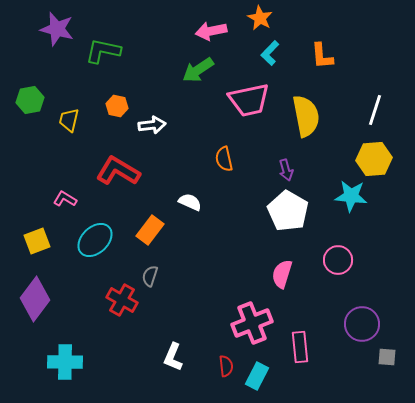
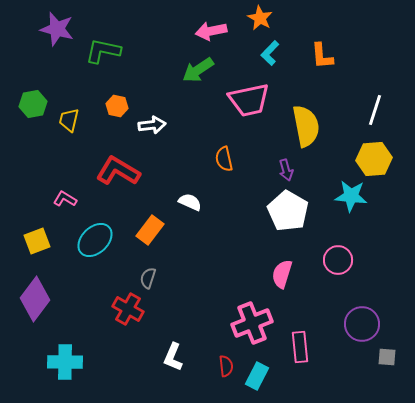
green hexagon: moved 3 px right, 4 px down
yellow semicircle: moved 10 px down
gray semicircle: moved 2 px left, 2 px down
red cross: moved 6 px right, 9 px down
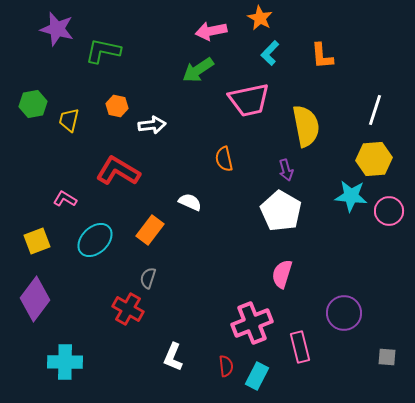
white pentagon: moved 7 px left
pink circle: moved 51 px right, 49 px up
purple circle: moved 18 px left, 11 px up
pink rectangle: rotated 8 degrees counterclockwise
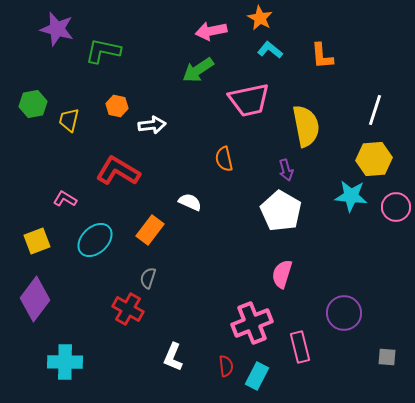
cyan L-shape: moved 3 px up; rotated 85 degrees clockwise
pink circle: moved 7 px right, 4 px up
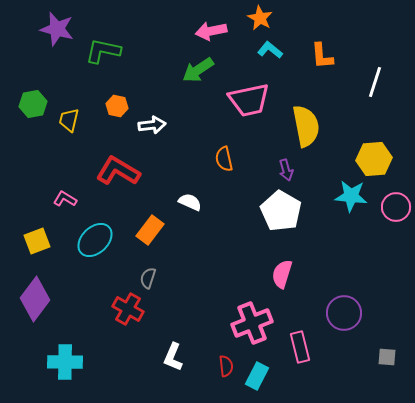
white line: moved 28 px up
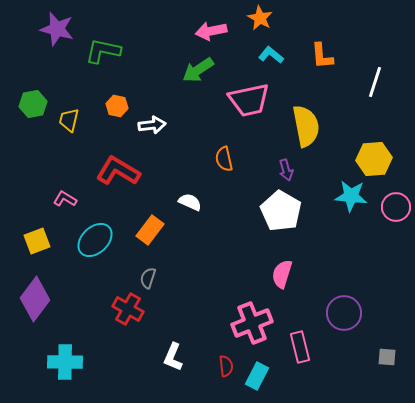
cyan L-shape: moved 1 px right, 5 px down
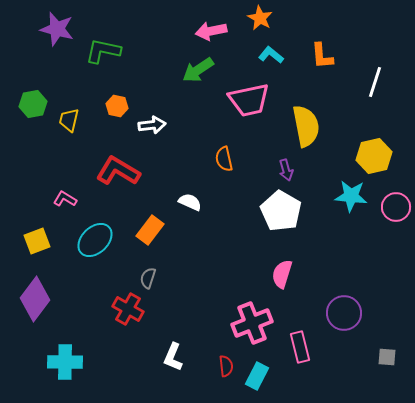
yellow hexagon: moved 3 px up; rotated 8 degrees counterclockwise
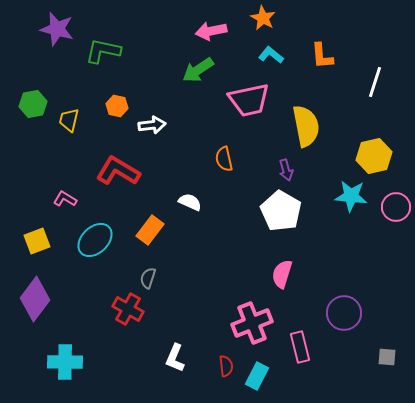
orange star: moved 3 px right
white L-shape: moved 2 px right, 1 px down
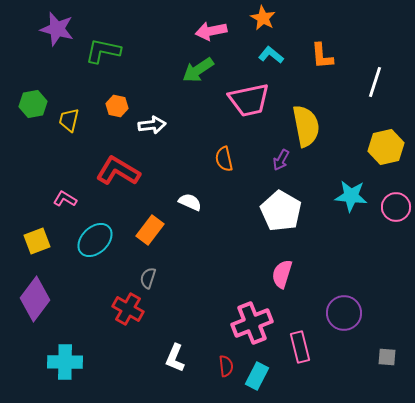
yellow hexagon: moved 12 px right, 9 px up
purple arrow: moved 5 px left, 10 px up; rotated 45 degrees clockwise
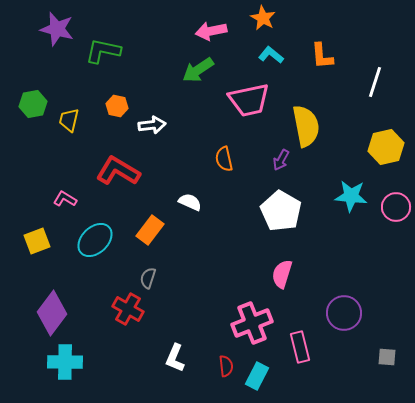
purple diamond: moved 17 px right, 14 px down
